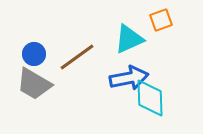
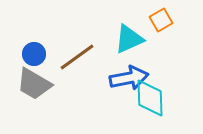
orange square: rotated 10 degrees counterclockwise
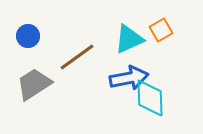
orange square: moved 10 px down
blue circle: moved 6 px left, 18 px up
gray trapezoid: rotated 117 degrees clockwise
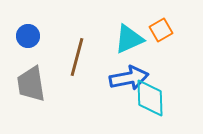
brown line: rotated 39 degrees counterclockwise
gray trapezoid: moved 3 px left; rotated 66 degrees counterclockwise
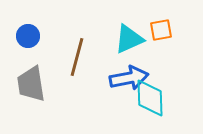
orange square: rotated 20 degrees clockwise
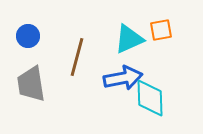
blue arrow: moved 6 px left
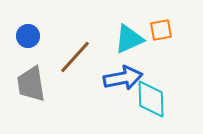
brown line: moved 2 px left; rotated 27 degrees clockwise
cyan diamond: moved 1 px right, 1 px down
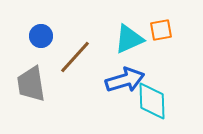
blue circle: moved 13 px right
blue arrow: moved 2 px right, 2 px down; rotated 6 degrees counterclockwise
cyan diamond: moved 1 px right, 2 px down
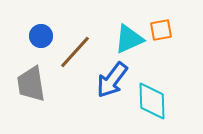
brown line: moved 5 px up
blue arrow: moved 13 px left; rotated 144 degrees clockwise
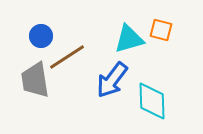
orange square: rotated 25 degrees clockwise
cyan triangle: rotated 8 degrees clockwise
brown line: moved 8 px left, 5 px down; rotated 15 degrees clockwise
gray trapezoid: moved 4 px right, 4 px up
